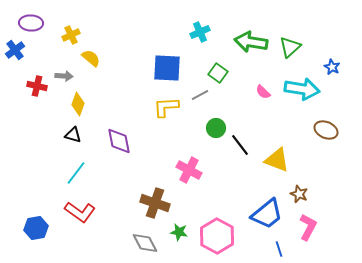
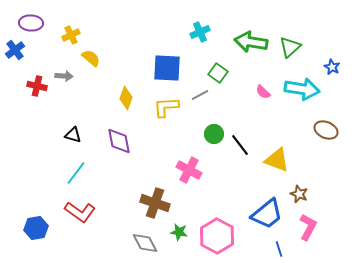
yellow diamond: moved 48 px right, 6 px up
green circle: moved 2 px left, 6 px down
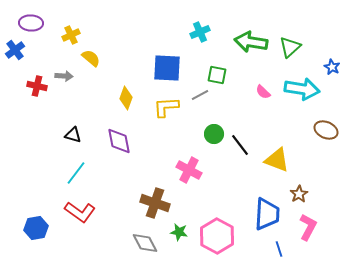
green square: moved 1 px left, 2 px down; rotated 24 degrees counterclockwise
brown star: rotated 18 degrees clockwise
blue trapezoid: rotated 48 degrees counterclockwise
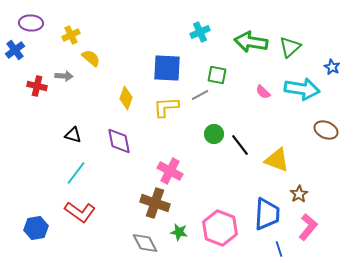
pink cross: moved 19 px left, 1 px down
pink L-shape: rotated 12 degrees clockwise
pink hexagon: moved 3 px right, 8 px up; rotated 8 degrees counterclockwise
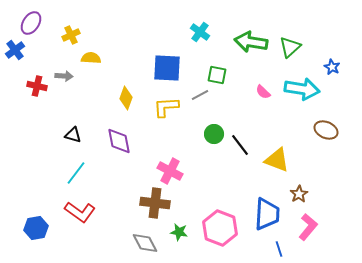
purple ellipse: rotated 60 degrees counterclockwise
cyan cross: rotated 30 degrees counterclockwise
yellow semicircle: rotated 36 degrees counterclockwise
brown cross: rotated 12 degrees counterclockwise
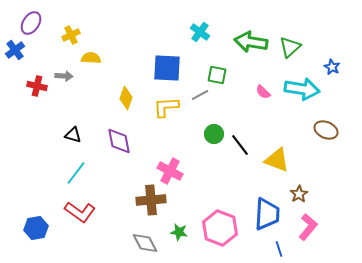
brown cross: moved 4 px left, 3 px up; rotated 12 degrees counterclockwise
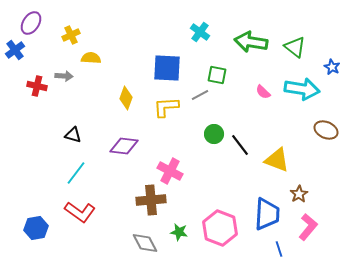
green triangle: moved 5 px right; rotated 40 degrees counterclockwise
purple diamond: moved 5 px right, 5 px down; rotated 72 degrees counterclockwise
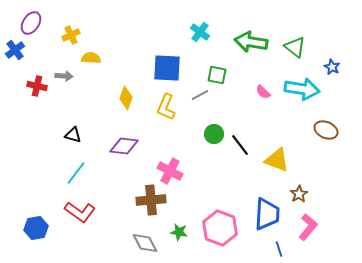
yellow L-shape: rotated 64 degrees counterclockwise
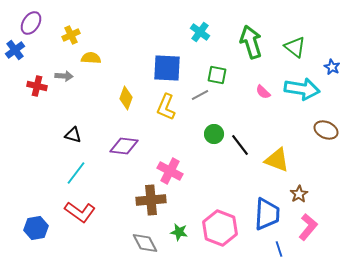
green arrow: rotated 64 degrees clockwise
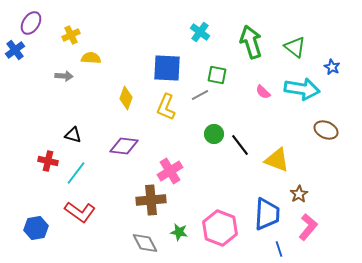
red cross: moved 11 px right, 75 px down
pink cross: rotated 30 degrees clockwise
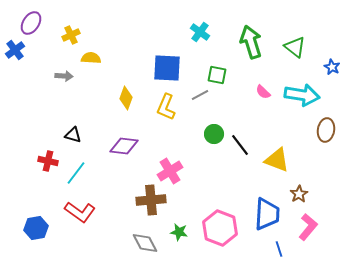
cyan arrow: moved 6 px down
brown ellipse: rotated 75 degrees clockwise
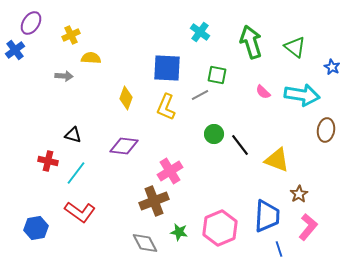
brown cross: moved 3 px right, 1 px down; rotated 16 degrees counterclockwise
blue trapezoid: moved 2 px down
pink hexagon: rotated 16 degrees clockwise
